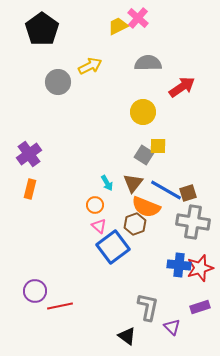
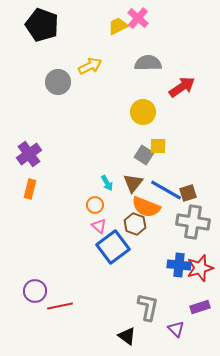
black pentagon: moved 4 px up; rotated 16 degrees counterclockwise
brown hexagon: rotated 20 degrees counterclockwise
purple triangle: moved 4 px right, 2 px down
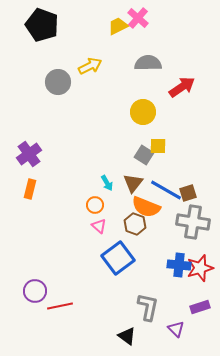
blue square: moved 5 px right, 11 px down
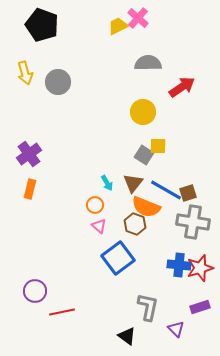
yellow arrow: moved 65 px left, 7 px down; rotated 100 degrees clockwise
red line: moved 2 px right, 6 px down
